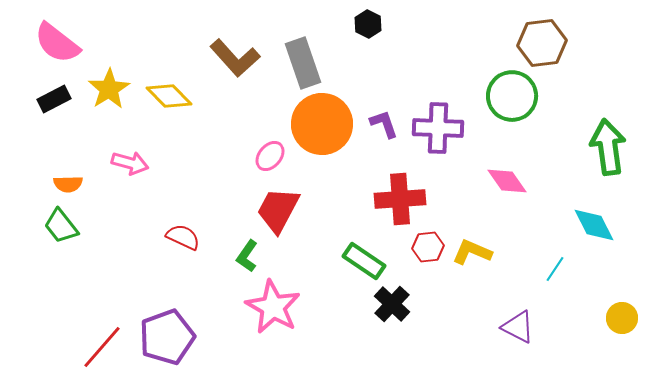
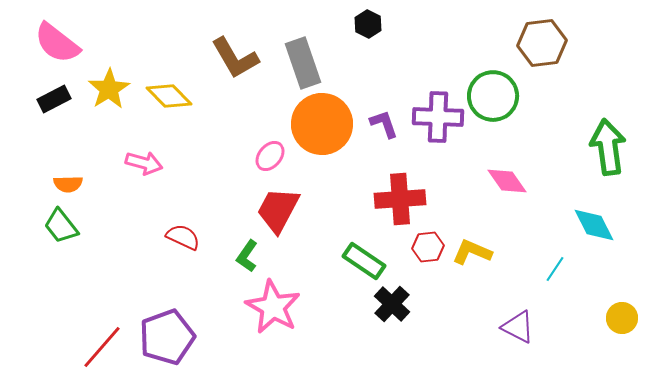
brown L-shape: rotated 12 degrees clockwise
green circle: moved 19 px left
purple cross: moved 11 px up
pink arrow: moved 14 px right
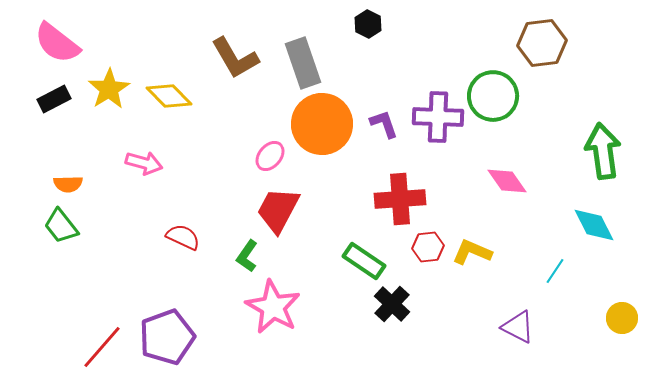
green arrow: moved 5 px left, 4 px down
cyan line: moved 2 px down
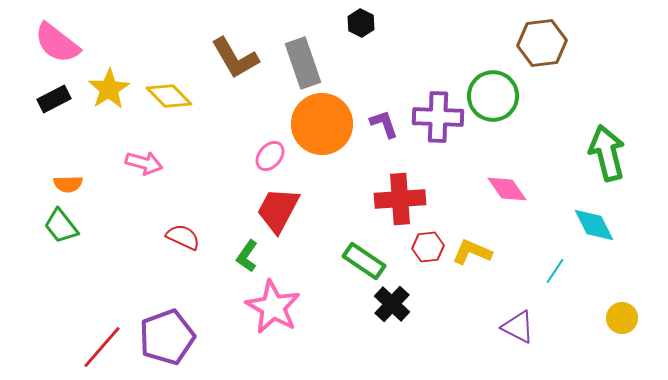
black hexagon: moved 7 px left, 1 px up
green arrow: moved 4 px right, 2 px down; rotated 6 degrees counterclockwise
pink diamond: moved 8 px down
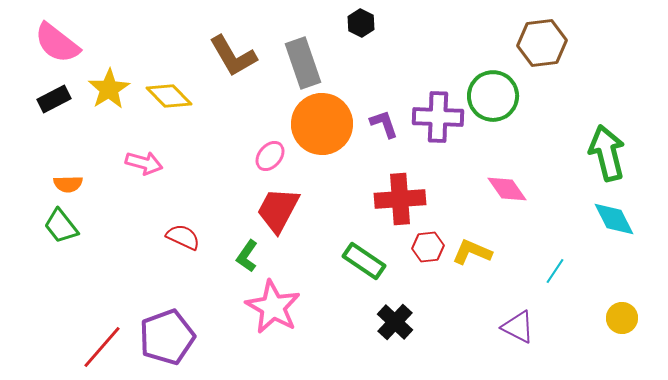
brown L-shape: moved 2 px left, 2 px up
cyan diamond: moved 20 px right, 6 px up
black cross: moved 3 px right, 18 px down
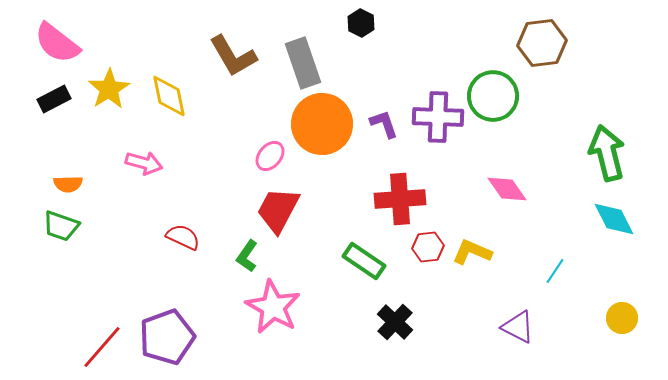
yellow diamond: rotated 33 degrees clockwise
green trapezoid: rotated 33 degrees counterclockwise
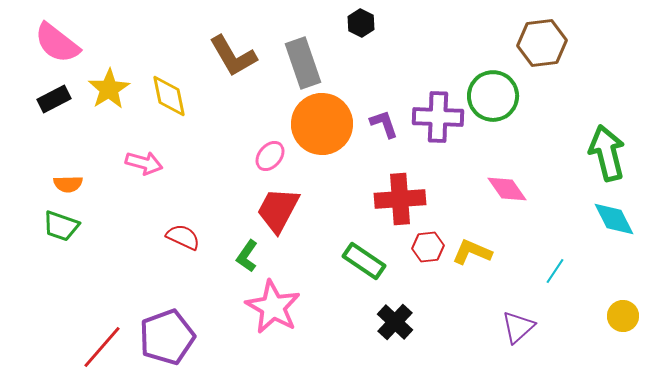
yellow circle: moved 1 px right, 2 px up
purple triangle: rotated 51 degrees clockwise
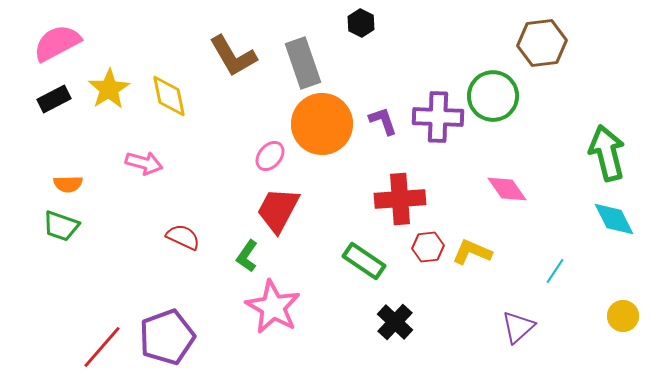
pink semicircle: rotated 114 degrees clockwise
purple L-shape: moved 1 px left, 3 px up
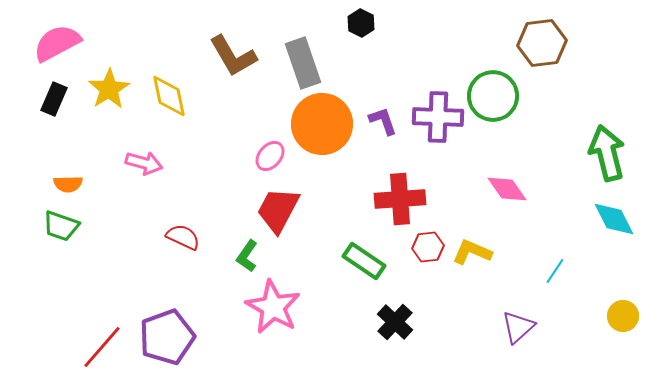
black rectangle: rotated 40 degrees counterclockwise
